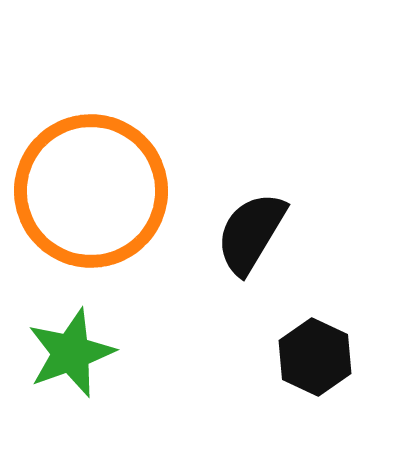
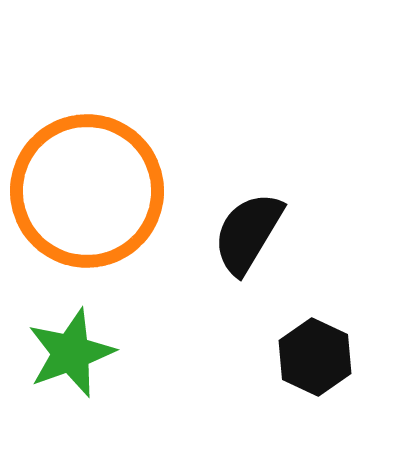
orange circle: moved 4 px left
black semicircle: moved 3 px left
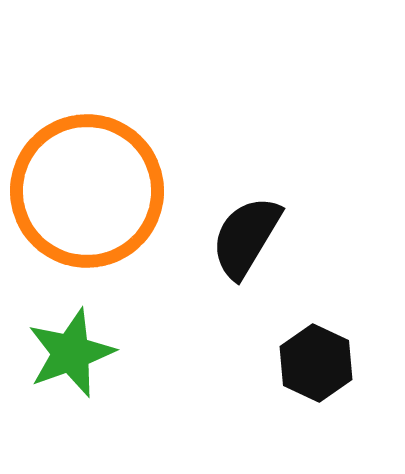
black semicircle: moved 2 px left, 4 px down
black hexagon: moved 1 px right, 6 px down
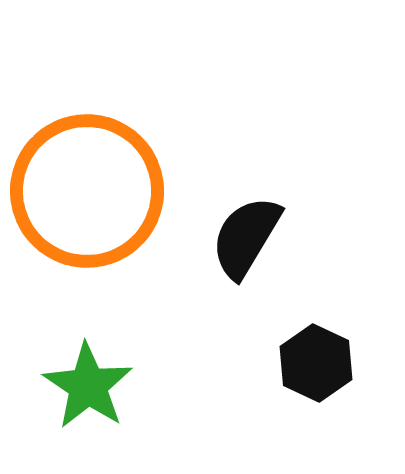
green star: moved 17 px right, 33 px down; rotated 18 degrees counterclockwise
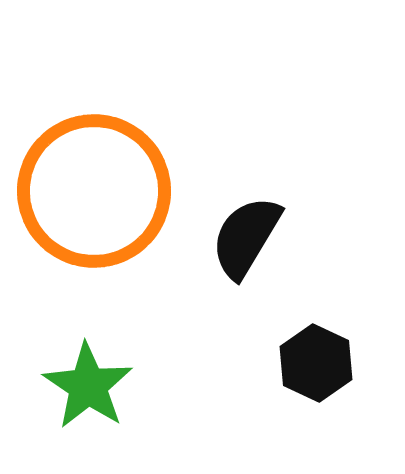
orange circle: moved 7 px right
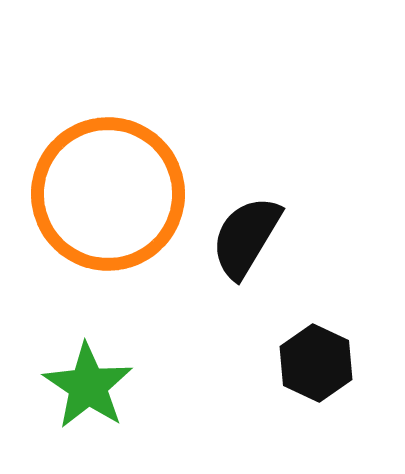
orange circle: moved 14 px right, 3 px down
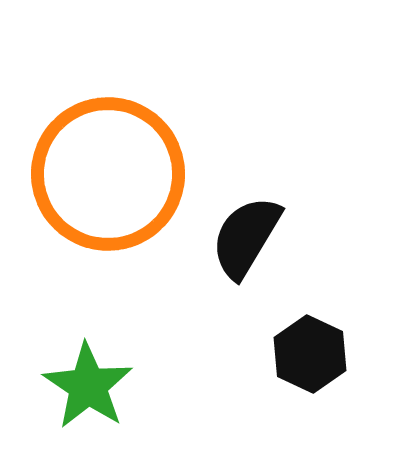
orange circle: moved 20 px up
black hexagon: moved 6 px left, 9 px up
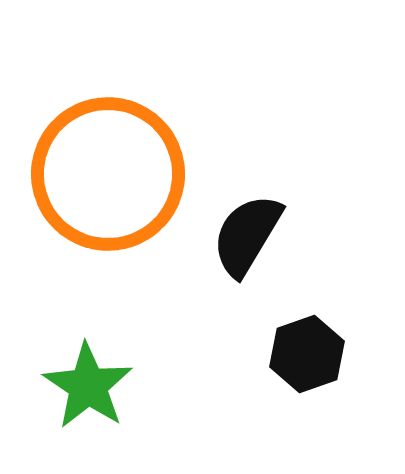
black semicircle: moved 1 px right, 2 px up
black hexagon: moved 3 px left; rotated 16 degrees clockwise
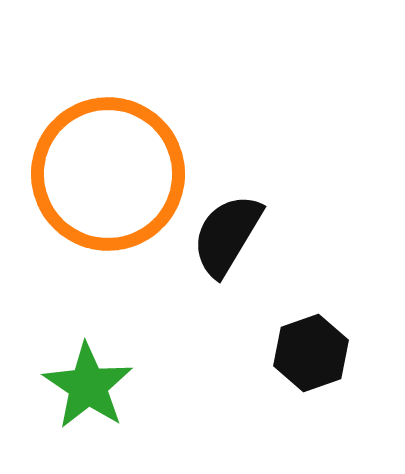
black semicircle: moved 20 px left
black hexagon: moved 4 px right, 1 px up
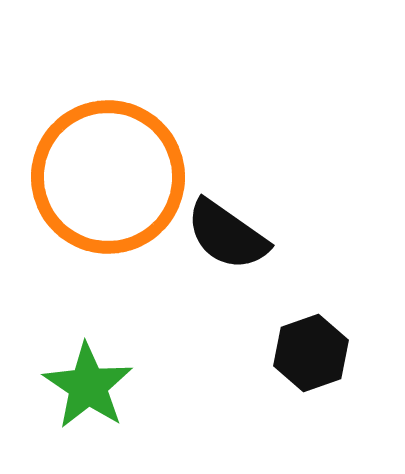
orange circle: moved 3 px down
black semicircle: rotated 86 degrees counterclockwise
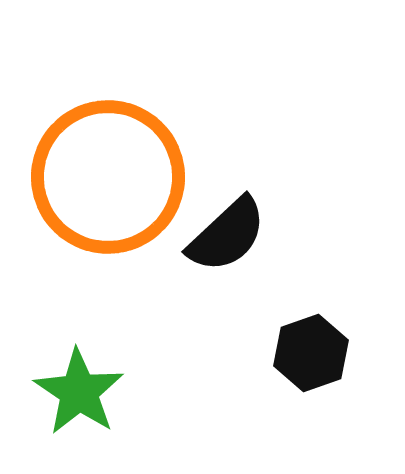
black semicircle: rotated 78 degrees counterclockwise
green star: moved 9 px left, 6 px down
